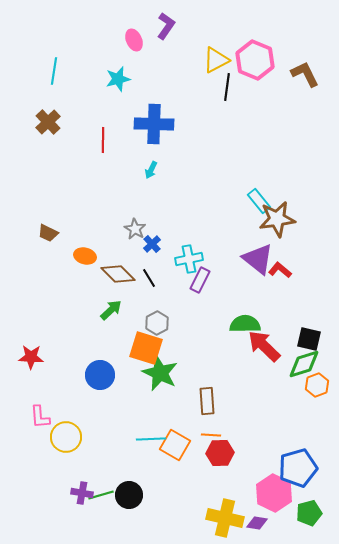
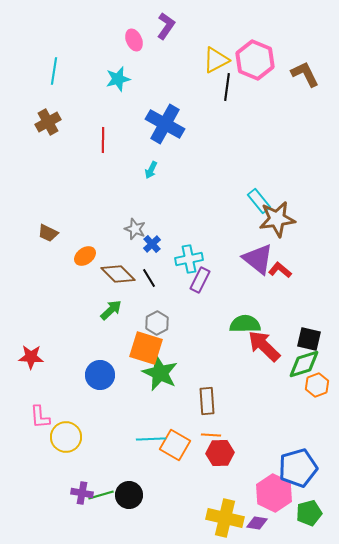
brown cross at (48, 122): rotated 15 degrees clockwise
blue cross at (154, 124): moved 11 px right; rotated 27 degrees clockwise
gray star at (135, 229): rotated 10 degrees counterclockwise
orange ellipse at (85, 256): rotated 50 degrees counterclockwise
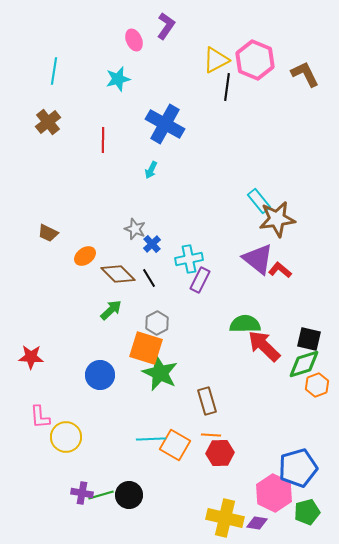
brown cross at (48, 122): rotated 10 degrees counterclockwise
brown rectangle at (207, 401): rotated 12 degrees counterclockwise
green pentagon at (309, 513): moved 2 px left, 1 px up
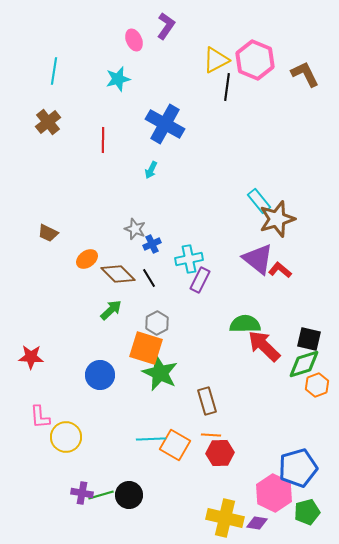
brown star at (277, 219): rotated 9 degrees counterclockwise
blue cross at (152, 244): rotated 18 degrees clockwise
orange ellipse at (85, 256): moved 2 px right, 3 px down
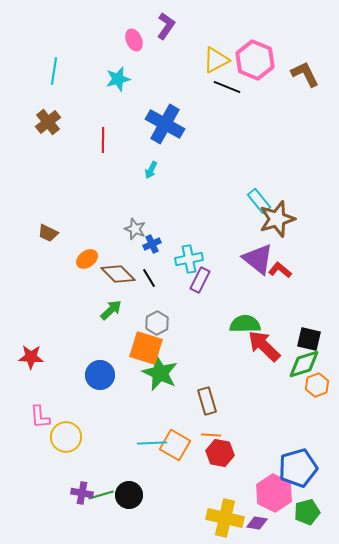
black line at (227, 87): rotated 76 degrees counterclockwise
cyan line at (151, 439): moved 1 px right, 4 px down
red hexagon at (220, 453): rotated 12 degrees clockwise
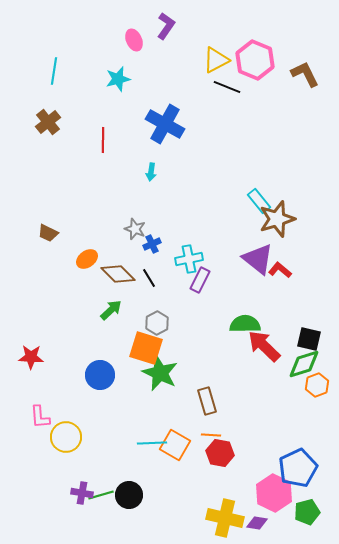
cyan arrow at (151, 170): moved 2 px down; rotated 18 degrees counterclockwise
blue pentagon at (298, 468): rotated 9 degrees counterclockwise
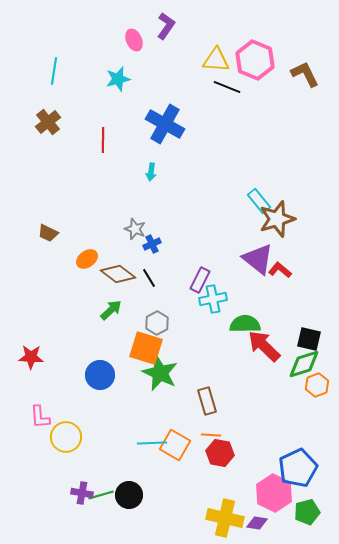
yellow triangle at (216, 60): rotated 32 degrees clockwise
cyan cross at (189, 259): moved 24 px right, 40 px down
brown diamond at (118, 274): rotated 8 degrees counterclockwise
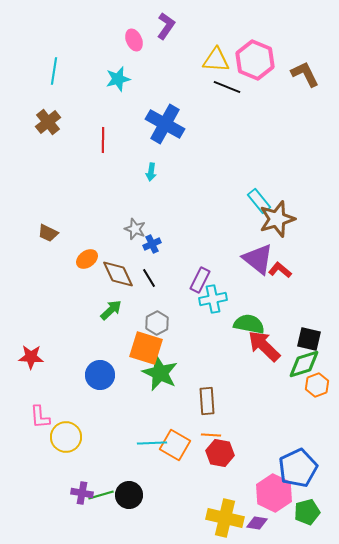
brown diamond at (118, 274): rotated 28 degrees clockwise
green semicircle at (245, 324): moved 4 px right; rotated 12 degrees clockwise
brown rectangle at (207, 401): rotated 12 degrees clockwise
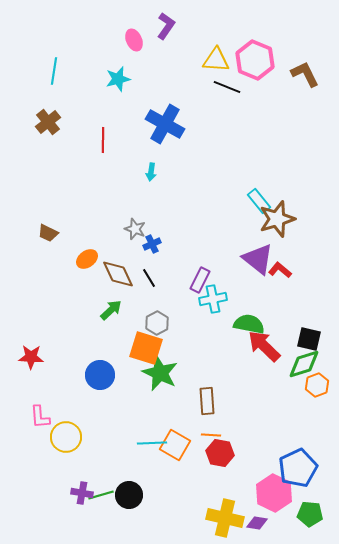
green pentagon at (307, 512): moved 3 px right, 2 px down; rotated 20 degrees clockwise
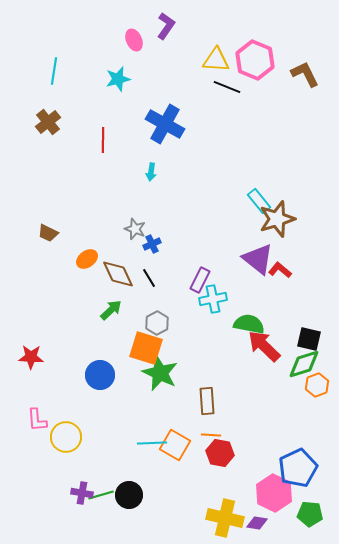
pink L-shape at (40, 417): moved 3 px left, 3 px down
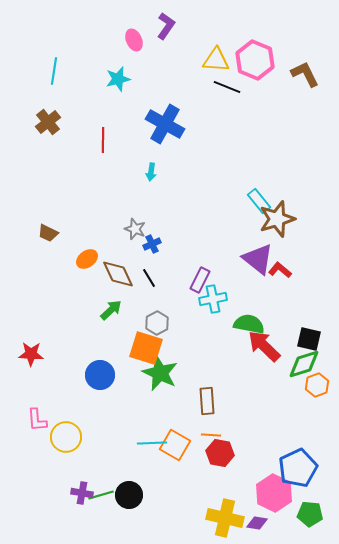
red star at (31, 357): moved 3 px up
